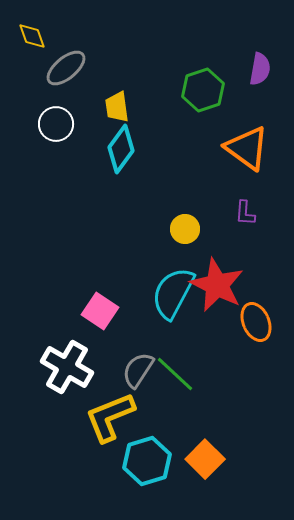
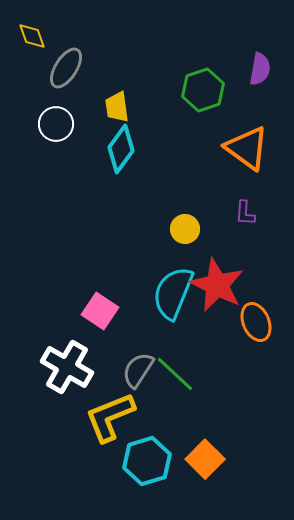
gray ellipse: rotated 18 degrees counterclockwise
cyan semicircle: rotated 6 degrees counterclockwise
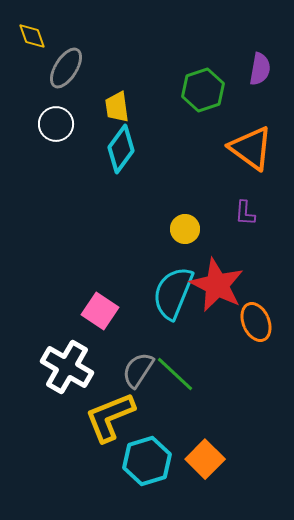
orange triangle: moved 4 px right
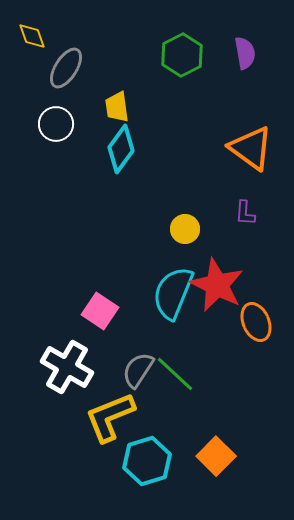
purple semicircle: moved 15 px left, 16 px up; rotated 20 degrees counterclockwise
green hexagon: moved 21 px left, 35 px up; rotated 9 degrees counterclockwise
orange square: moved 11 px right, 3 px up
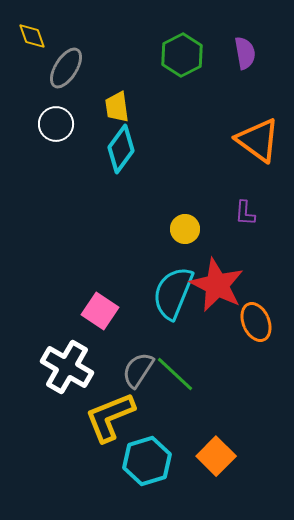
orange triangle: moved 7 px right, 8 px up
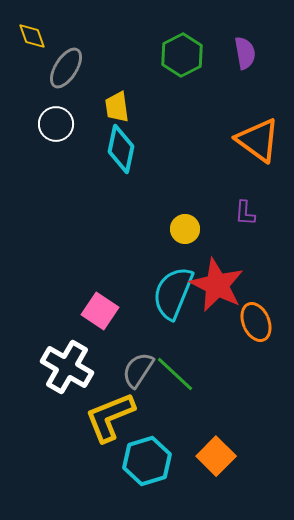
cyan diamond: rotated 24 degrees counterclockwise
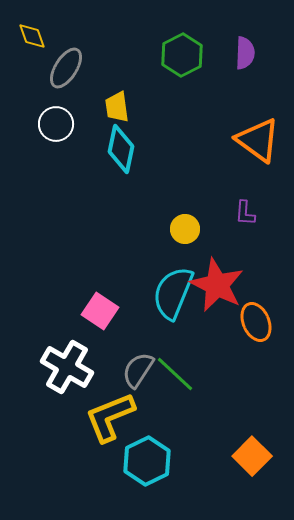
purple semicircle: rotated 12 degrees clockwise
orange square: moved 36 px right
cyan hexagon: rotated 9 degrees counterclockwise
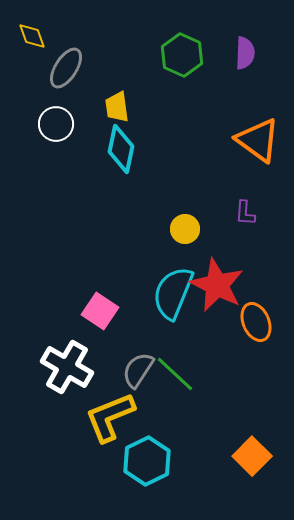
green hexagon: rotated 9 degrees counterclockwise
